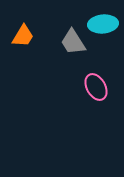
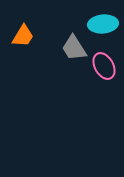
gray trapezoid: moved 1 px right, 6 px down
pink ellipse: moved 8 px right, 21 px up
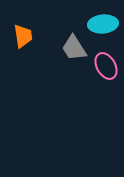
orange trapezoid: rotated 40 degrees counterclockwise
pink ellipse: moved 2 px right
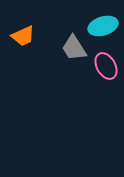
cyan ellipse: moved 2 px down; rotated 12 degrees counterclockwise
orange trapezoid: rotated 75 degrees clockwise
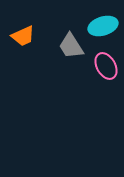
gray trapezoid: moved 3 px left, 2 px up
